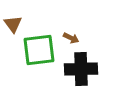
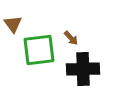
brown arrow: rotated 21 degrees clockwise
black cross: moved 2 px right
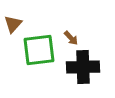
brown triangle: rotated 18 degrees clockwise
black cross: moved 2 px up
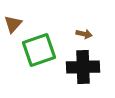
brown arrow: moved 13 px right, 4 px up; rotated 35 degrees counterclockwise
green square: rotated 12 degrees counterclockwise
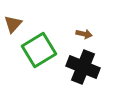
green square: rotated 12 degrees counterclockwise
black cross: rotated 24 degrees clockwise
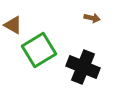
brown triangle: moved 1 px down; rotated 42 degrees counterclockwise
brown arrow: moved 8 px right, 16 px up
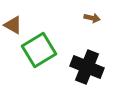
black cross: moved 4 px right
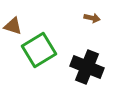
brown triangle: moved 1 px down; rotated 12 degrees counterclockwise
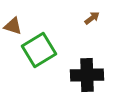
brown arrow: rotated 49 degrees counterclockwise
black cross: moved 8 px down; rotated 24 degrees counterclockwise
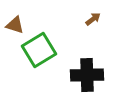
brown arrow: moved 1 px right, 1 px down
brown triangle: moved 2 px right, 1 px up
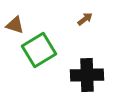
brown arrow: moved 8 px left
